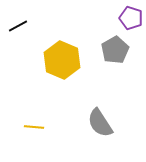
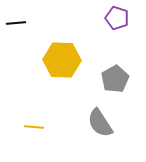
purple pentagon: moved 14 px left
black line: moved 2 px left, 3 px up; rotated 24 degrees clockwise
gray pentagon: moved 29 px down
yellow hexagon: rotated 21 degrees counterclockwise
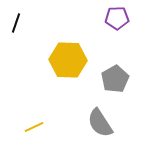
purple pentagon: rotated 20 degrees counterclockwise
black line: rotated 66 degrees counterclockwise
yellow hexagon: moved 6 px right
yellow line: rotated 30 degrees counterclockwise
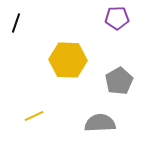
gray pentagon: moved 4 px right, 2 px down
gray semicircle: rotated 120 degrees clockwise
yellow line: moved 11 px up
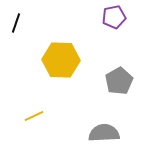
purple pentagon: moved 3 px left, 1 px up; rotated 10 degrees counterclockwise
yellow hexagon: moved 7 px left
gray semicircle: moved 4 px right, 10 px down
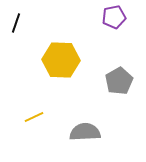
yellow line: moved 1 px down
gray semicircle: moved 19 px left, 1 px up
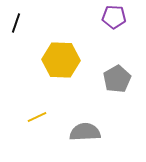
purple pentagon: rotated 15 degrees clockwise
gray pentagon: moved 2 px left, 2 px up
yellow line: moved 3 px right
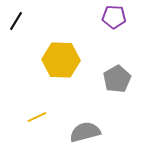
black line: moved 2 px up; rotated 12 degrees clockwise
gray semicircle: rotated 12 degrees counterclockwise
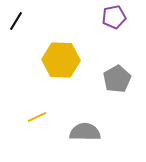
purple pentagon: rotated 15 degrees counterclockwise
gray semicircle: rotated 16 degrees clockwise
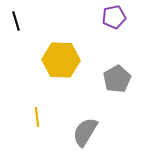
black line: rotated 48 degrees counterclockwise
yellow line: rotated 72 degrees counterclockwise
gray semicircle: rotated 60 degrees counterclockwise
